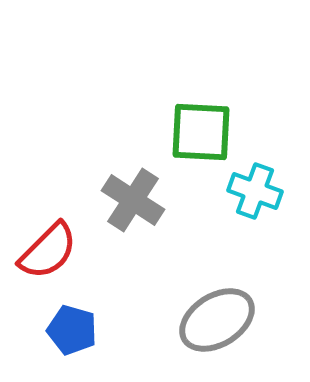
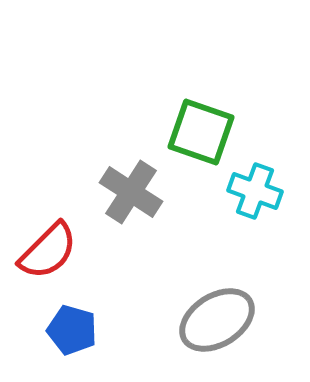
green square: rotated 16 degrees clockwise
gray cross: moved 2 px left, 8 px up
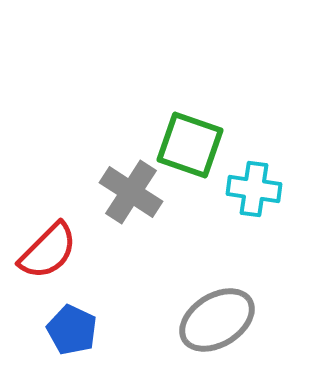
green square: moved 11 px left, 13 px down
cyan cross: moved 1 px left, 2 px up; rotated 12 degrees counterclockwise
blue pentagon: rotated 9 degrees clockwise
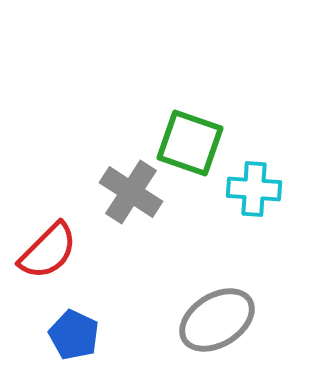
green square: moved 2 px up
cyan cross: rotated 4 degrees counterclockwise
blue pentagon: moved 2 px right, 5 px down
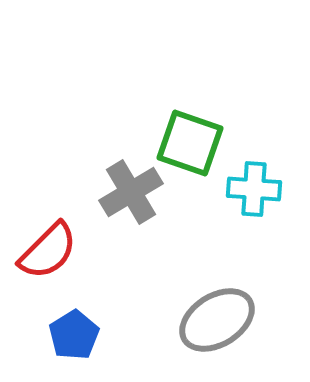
gray cross: rotated 26 degrees clockwise
blue pentagon: rotated 15 degrees clockwise
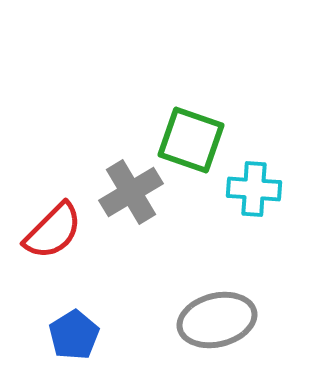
green square: moved 1 px right, 3 px up
red semicircle: moved 5 px right, 20 px up
gray ellipse: rotated 18 degrees clockwise
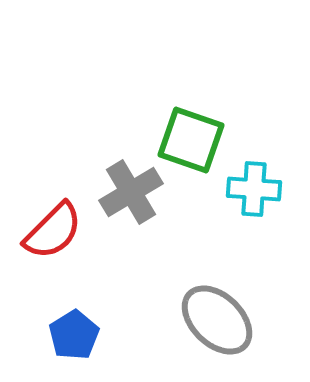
gray ellipse: rotated 58 degrees clockwise
